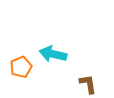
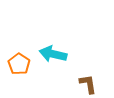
orange pentagon: moved 2 px left, 3 px up; rotated 15 degrees counterclockwise
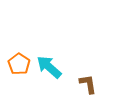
cyan arrow: moved 4 px left, 13 px down; rotated 28 degrees clockwise
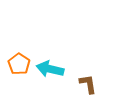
cyan arrow: moved 1 px right, 2 px down; rotated 28 degrees counterclockwise
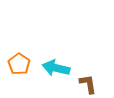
cyan arrow: moved 6 px right, 1 px up
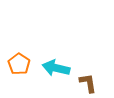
brown L-shape: moved 1 px up
